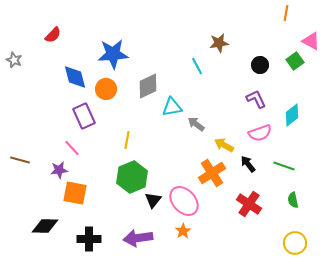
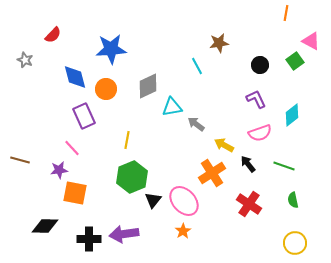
blue star: moved 2 px left, 5 px up
gray star: moved 11 px right
purple arrow: moved 14 px left, 4 px up
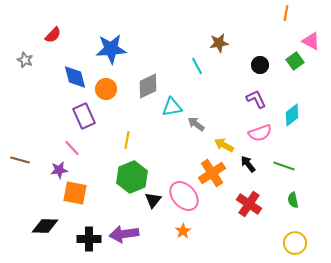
pink ellipse: moved 5 px up
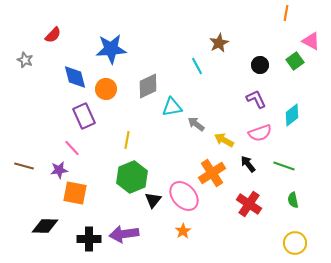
brown star: rotated 18 degrees counterclockwise
yellow arrow: moved 5 px up
brown line: moved 4 px right, 6 px down
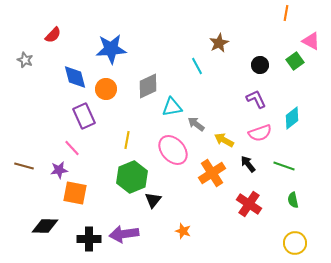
cyan diamond: moved 3 px down
pink ellipse: moved 11 px left, 46 px up
orange star: rotated 21 degrees counterclockwise
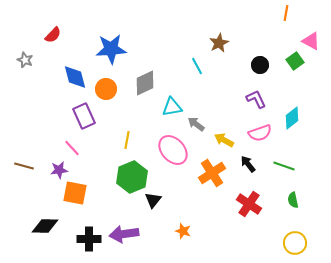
gray diamond: moved 3 px left, 3 px up
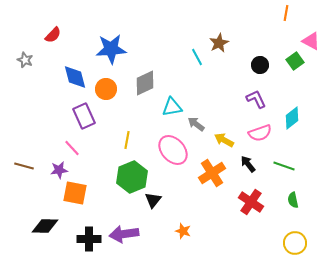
cyan line: moved 9 px up
red cross: moved 2 px right, 2 px up
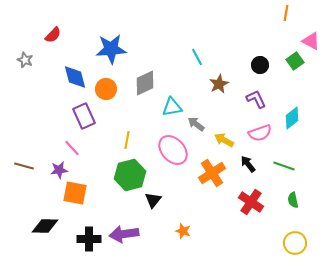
brown star: moved 41 px down
green hexagon: moved 2 px left, 2 px up; rotated 8 degrees clockwise
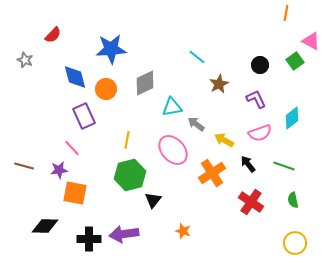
cyan line: rotated 24 degrees counterclockwise
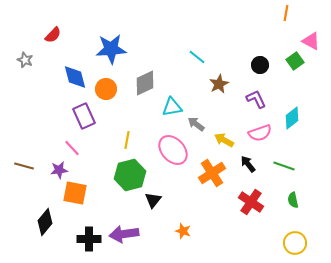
black diamond: moved 4 px up; rotated 52 degrees counterclockwise
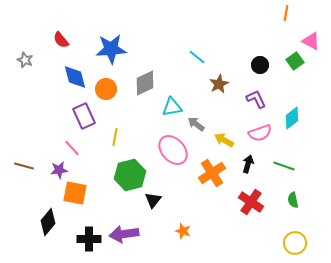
red semicircle: moved 8 px right, 5 px down; rotated 96 degrees clockwise
yellow line: moved 12 px left, 3 px up
black arrow: rotated 54 degrees clockwise
black diamond: moved 3 px right
